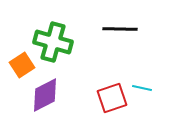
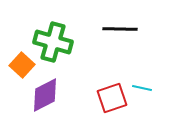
orange square: rotated 15 degrees counterclockwise
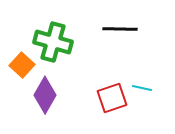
purple diamond: rotated 33 degrees counterclockwise
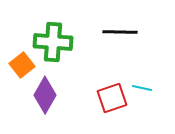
black line: moved 3 px down
green cross: rotated 12 degrees counterclockwise
orange square: rotated 10 degrees clockwise
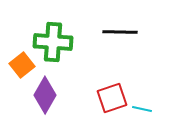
cyan line: moved 21 px down
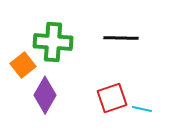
black line: moved 1 px right, 6 px down
orange square: moved 1 px right
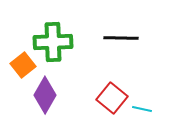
green cross: rotated 6 degrees counterclockwise
red square: rotated 32 degrees counterclockwise
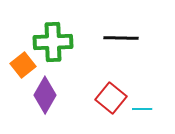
red square: moved 1 px left
cyan line: rotated 12 degrees counterclockwise
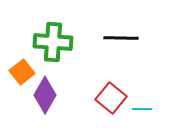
green cross: rotated 6 degrees clockwise
orange square: moved 1 px left, 7 px down
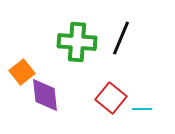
black line: rotated 68 degrees counterclockwise
green cross: moved 24 px right
purple diamond: rotated 36 degrees counterclockwise
